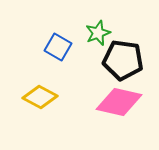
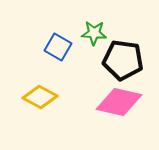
green star: moved 4 px left; rotated 25 degrees clockwise
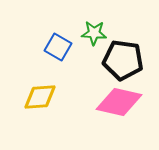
yellow diamond: rotated 32 degrees counterclockwise
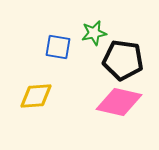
green star: rotated 15 degrees counterclockwise
blue square: rotated 20 degrees counterclockwise
yellow diamond: moved 4 px left, 1 px up
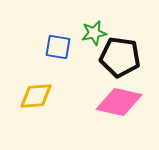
black pentagon: moved 3 px left, 3 px up
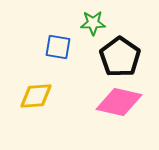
green star: moved 1 px left, 10 px up; rotated 10 degrees clockwise
black pentagon: rotated 27 degrees clockwise
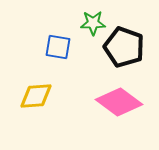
black pentagon: moved 4 px right, 10 px up; rotated 15 degrees counterclockwise
pink diamond: rotated 24 degrees clockwise
